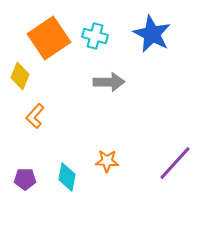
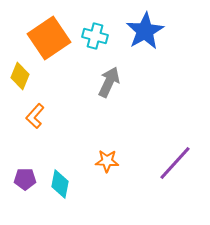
blue star: moved 7 px left, 3 px up; rotated 15 degrees clockwise
gray arrow: rotated 64 degrees counterclockwise
cyan diamond: moved 7 px left, 7 px down
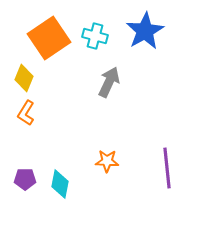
yellow diamond: moved 4 px right, 2 px down
orange L-shape: moved 9 px left, 3 px up; rotated 10 degrees counterclockwise
purple line: moved 8 px left, 5 px down; rotated 48 degrees counterclockwise
